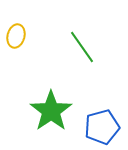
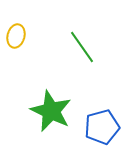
green star: rotated 12 degrees counterclockwise
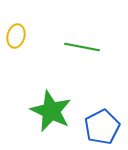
green line: rotated 44 degrees counterclockwise
blue pentagon: rotated 12 degrees counterclockwise
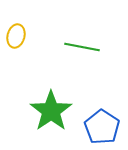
green star: rotated 12 degrees clockwise
blue pentagon: rotated 12 degrees counterclockwise
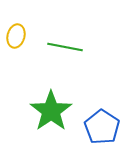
green line: moved 17 px left
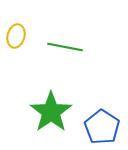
green star: moved 1 px down
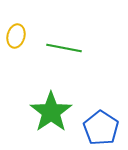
green line: moved 1 px left, 1 px down
blue pentagon: moved 1 px left, 1 px down
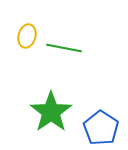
yellow ellipse: moved 11 px right
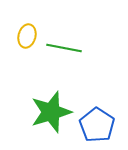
green star: rotated 18 degrees clockwise
blue pentagon: moved 4 px left, 3 px up
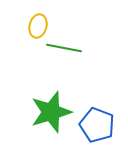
yellow ellipse: moved 11 px right, 10 px up
blue pentagon: rotated 12 degrees counterclockwise
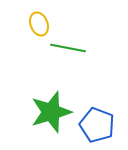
yellow ellipse: moved 1 px right, 2 px up; rotated 35 degrees counterclockwise
green line: moved 4 px right
